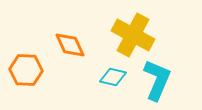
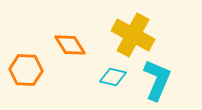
orange diamond: rotated 8 degrees counterclockwise
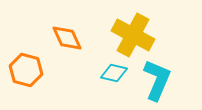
orange diamond: moved 3 px left, 7 px up; rotated 8 degrees clockwise
orange hexagon: rotated 12 degrees clockwise
cyan diamond: moved 1 px right, 4 px up
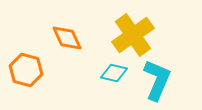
yellow cross: rotated 27 degrees clockwise
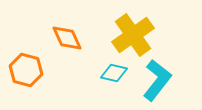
cyan L-shape: rotated 15 degrees clockwise
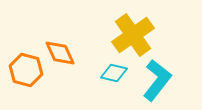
orange diamond: moved 7 px left, 15 px down
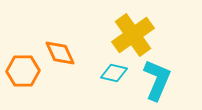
orange hexagon: moved 3 px left, 1 px down; rotated 16 degrees counterclockwise
cyan L-shape: rotated 15 degrees counterclockwise
